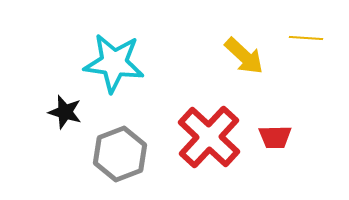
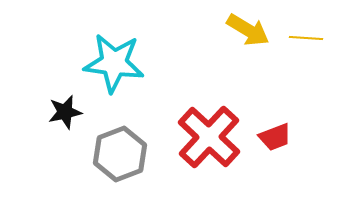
yellow arrow: moved 4 px right, 26 px up; rotated 12 degrees counterclockwise
black star: rotated 28 degrees counterclockwise
red trapezoid: rotated 20 degrees counterclockwise
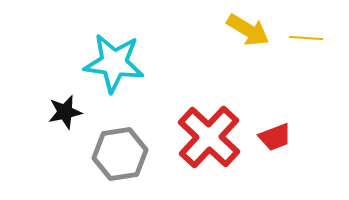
gray hexagon: rotated 12 degrees clockwise
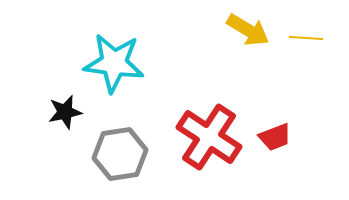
red cross: rotated 10 degrees counterclockwise
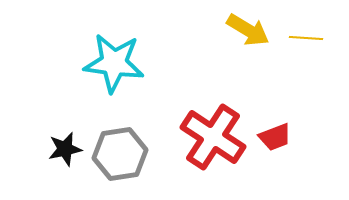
black star: moved 37 px down
red cross: moved 4 px right
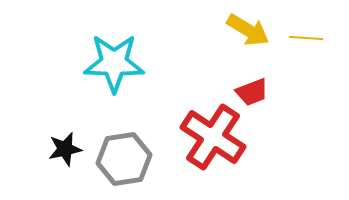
cyan star: rotated 6 degrees counterclockwise
red trapezoid: moved 23 px left, 45 px up
gray hexagon: moved 4 px right, 5 px down
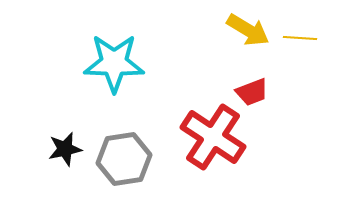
yellow line: moved 6 px left
